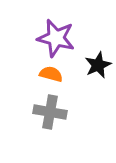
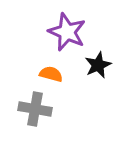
purple star: moved 11 px right, 6 px up; rotated 9 degrees clockwise
gray cross: moved 15 px left, 3 px up
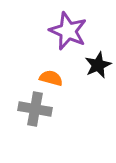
purple star: moved 1 px right, 1 px up
orange semicircle: moved 4 px down
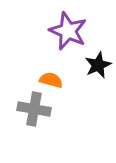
orange semicircle: moved 2 px down
gray cross: moved 1 px left
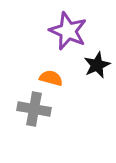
black star: moved 1 px left
orange semicircle: moved 2 px up
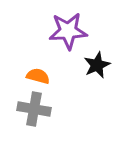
purple star: rotated 27 degrees counterclockwise
orange semicircle: moved 13 px left, 2 px up
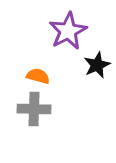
purple star: rotated 24 degrees counterclockwise
gray cross: rotated 8 degrees counterclockwise
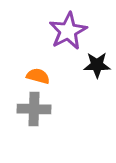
black star: rotated 24 degrees clockwise
